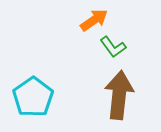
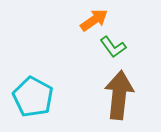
cyan pentagon: rotated 9 degrees counterclockwise
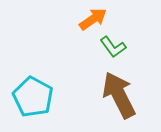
orange arrow: moved 1 px left, 1 px up
brown arrow: rotated 33 degrees counterclockwise
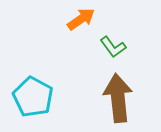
orange arrow: moved 12 px left
brown arrow: moved 1 px left, 3 px down; rotated 21 degrees clockwise
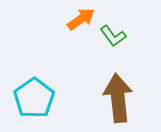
green L-shape: moved 11 px up
cyan pentagon: moved 1 px right, 1 px down; rotated 9 degrees clockwise
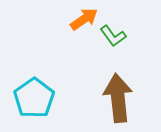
orange arrow: moved 3 px right
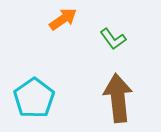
orange arrow: moved 21 px left
green L-shape: moved 3 px down
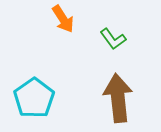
orange arrow: rotated 92 degrees clockwise
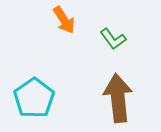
orange arrow: moved 1 px right, 1 px down
